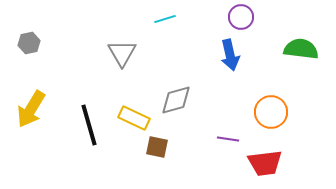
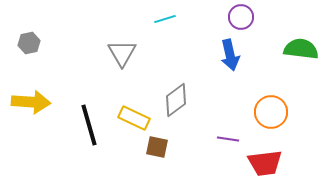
gray diamond: rotated 20 degrees counterclockwise
yellow arrow: moved 7 px up; rotated 117 degrees counterclockwise
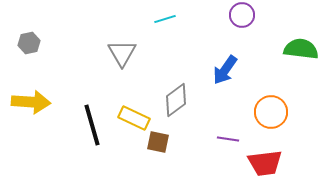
purple circle: moved 1 px right, 2 px up
blue arrow: moved 5 px left, 15 px down; rotated 48 degrees clockwise
black line: moved 3 px right
brown square: moved 1 px right, 5 px up
